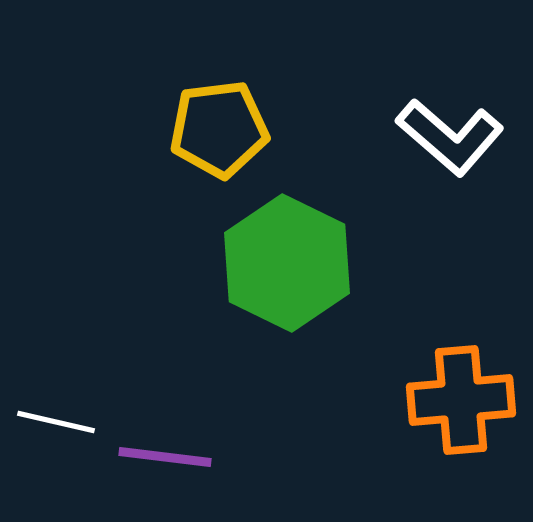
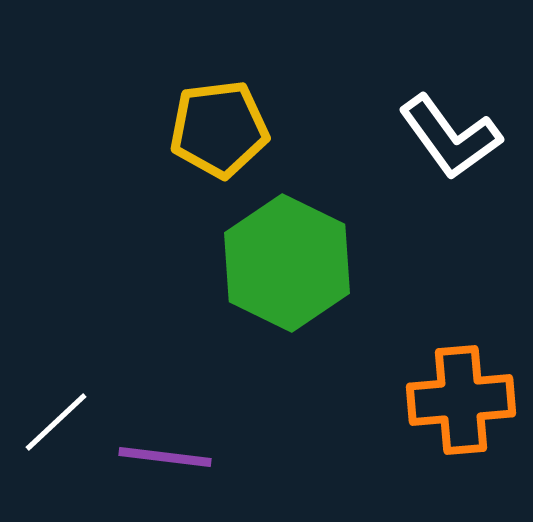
white L-shape: rotated 13 degrees clockwise
white line: rotated 56 degrees counterclockwise
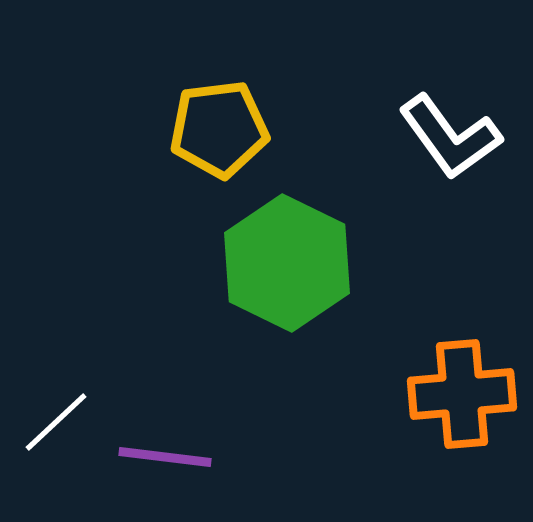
orange cross: moved 1 px right, 6 px up
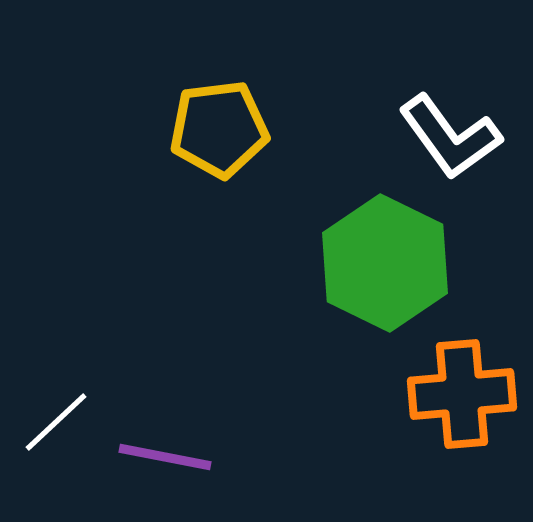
green hexagon: moved 98 px right
purple line: rotated 4 degrees clockwise
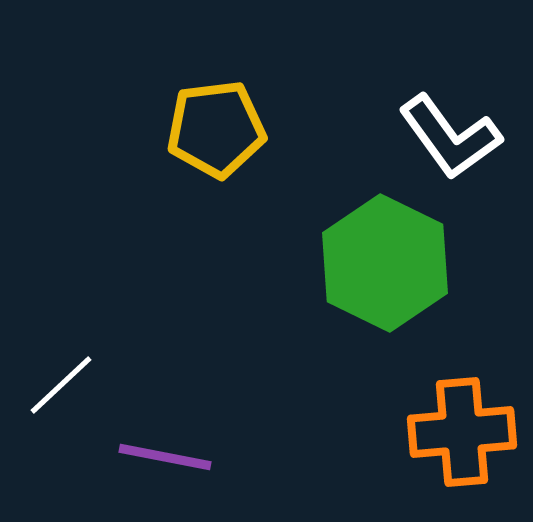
yellow pentagon: moved 3 px left
orange cross: moved 38 px down
white line: moved 5 px right, 37 px up
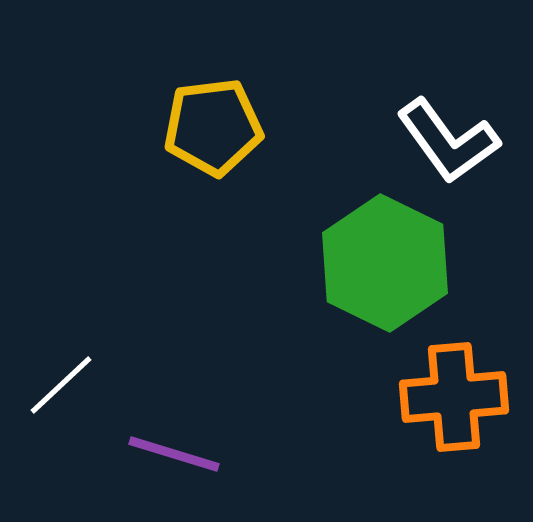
yellow pentagon: moved 3 px left, 2 px up
white L-shape: moved 2 px left, 4 px down
orange cross: moved 8 px left, 35 px up
purple line: moved 9 px right, 3 px up; rotated 6 degrees clockwise
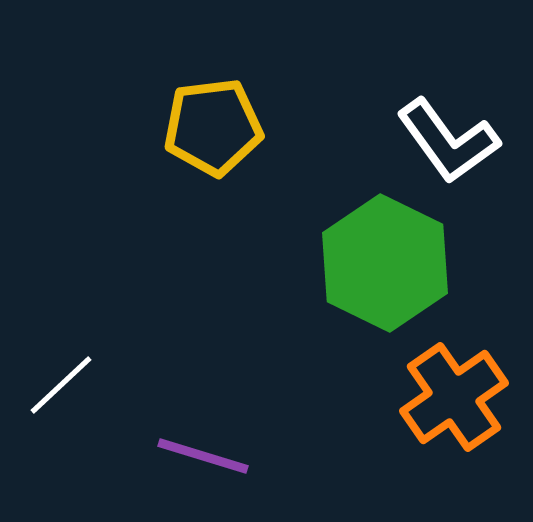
orange cross: rotated 30 degrees counterclockwise
purple line: moved 29 px right, 2 px down
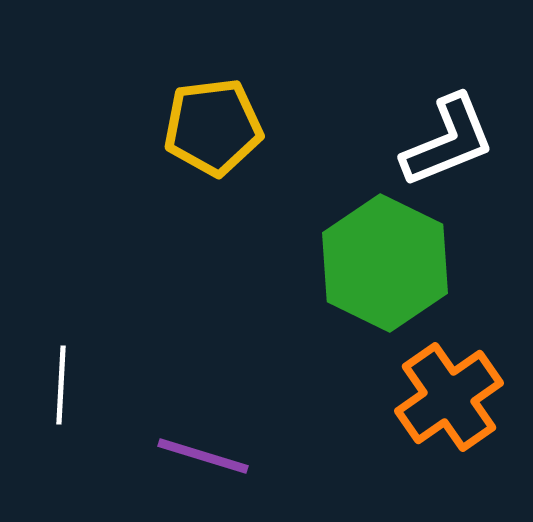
white L-shape: rotated 76 degrees counterclockwise
white line: rotated 44 degrees counterclockwise
orange cross: moved 5 px left
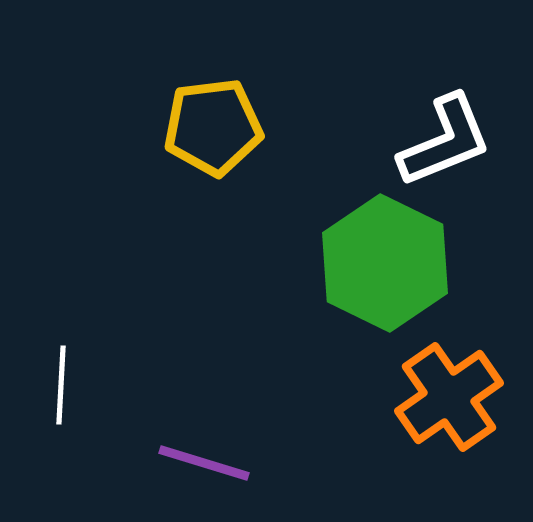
white L-shape: moved 3 px left
purple line: moved 1 px right, 7 px down
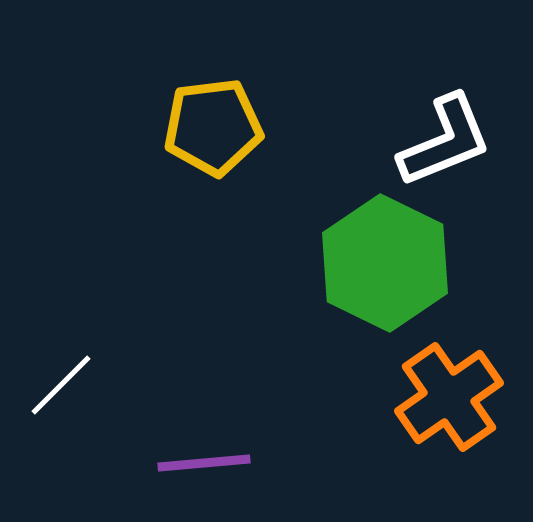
white line: rotated 42 degrees clockwise
purple line: rotated 22 degrees counterclockwise
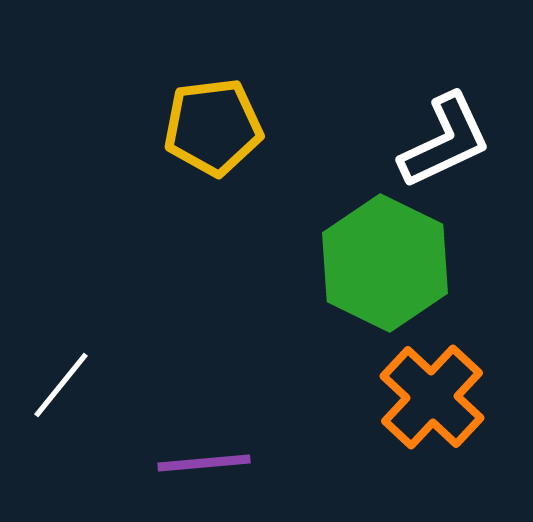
white L-shape: rotated 3 degrees counterclockwise
white line: rotated 6 degrees counterclockwise
orange cross: moved 17 px left; rotated 12 degrees counterclockwise
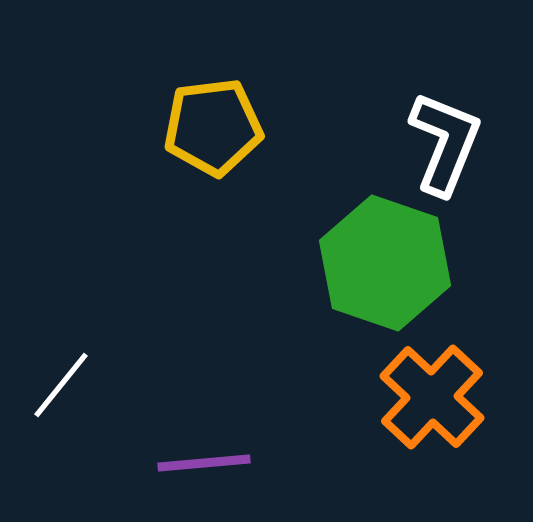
white L-shape: moved 2 px down; rotated 43 degrees counterclockwise
green hexagon: rotated 7 degrees counterclockwise
